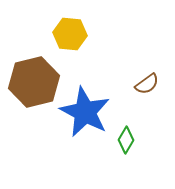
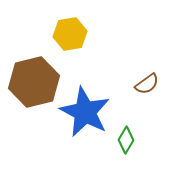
yellow hexagon: rotated 16 degrees counterclockwise
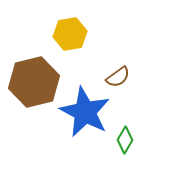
brown semicircle: moved 29 px left, 7 px up
green diamond: moved 1 px left
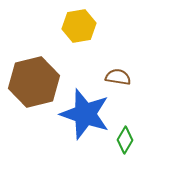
yellow hexagon: moved 9 px right, 8 px up
brown semicircle: rotated 135 degrees counterclockwise
blue star: moved 2 px down; rotated 9 degrees counterclockwise
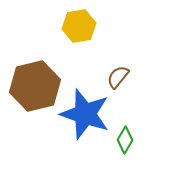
brown semicircle: rotated 60 degrees counterclockwise
brown hexagon: moved 1 px right, 4 px down
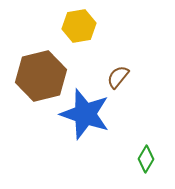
brown hexagon: moved 6 px right, 10 px up
green diamond: moved 21 px right, 19 px down
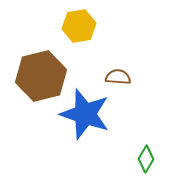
brown semicircle: rotated 55 degrees clockwise
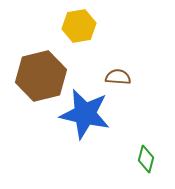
blue star: rotated 6 degrees counterclockwise
green diamond: rotated 16 degrees counterclockwise
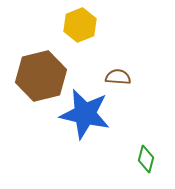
yellow hexagon: moved 1 px right, 1 px up; rotated 12 degrees counterclockwise
